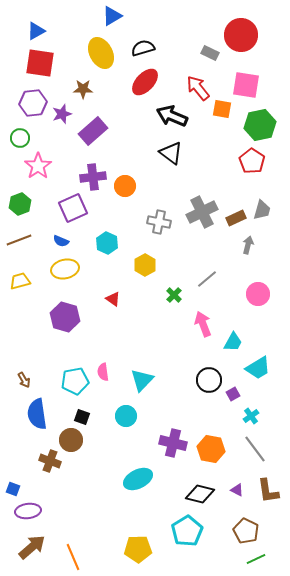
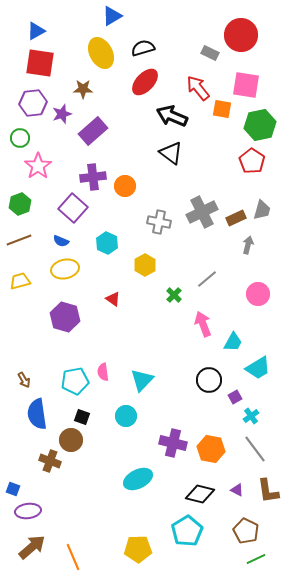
purple square at (73, 208): rotated 24 degrees counterclockwise
purple square at (233, 394): moved 2 px right, 3 px down
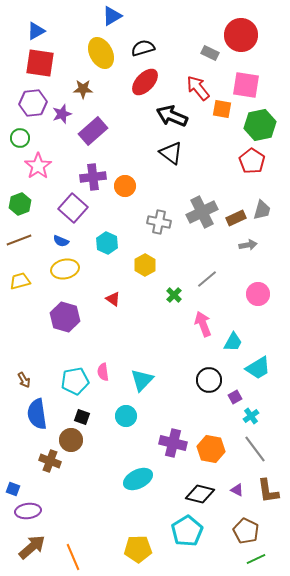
gray arrow at (248, 245): rotated 66 degrees clockwise
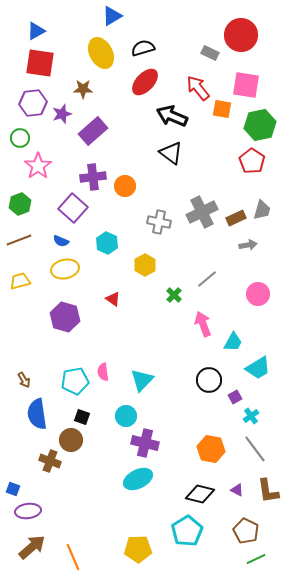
purple cross at (173, 443): moved 28 px left
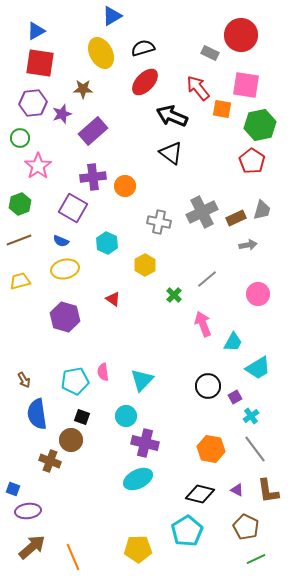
purple square at (73, 208): rotated 12 degrees counterclockwise
black circle at (209, 380): moved 1 px left, 6 px down
brown pentagon at (246, 531): moved 4 px up
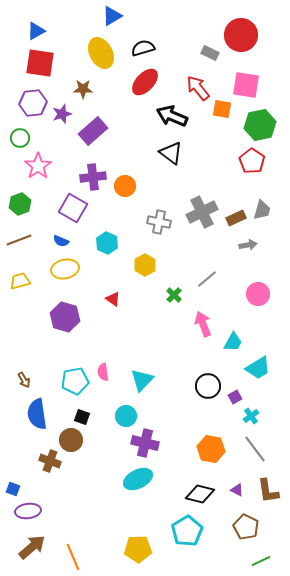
green line at (256, 559): moved 5 px right, 2 px down
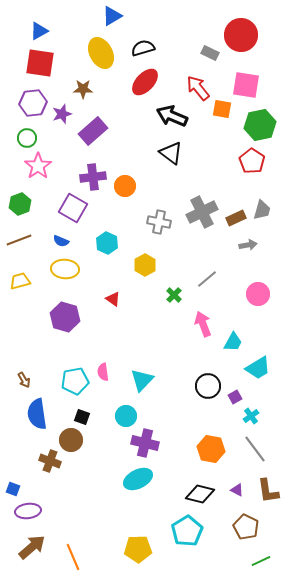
blue triangle at (36, 31): moved 3 px right
green circle at (20, 138): moved 7 px right
yellow ellipse at (65, 269): rotated 16 degrees clockwise
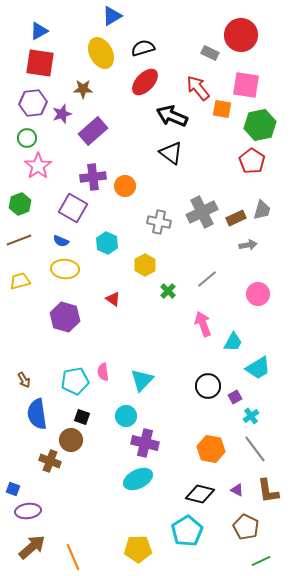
green cross at (174, 295): moved 6 px left, 4 px up
